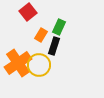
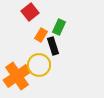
red square: moved 2 px right
black rectangle: moved 1 px left; rotated 36 degrees counterclockwise
orange cross: moved 1 px left, 13 px down
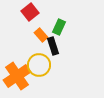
orange rectangle: rotated 72 degrees counterclockwise
